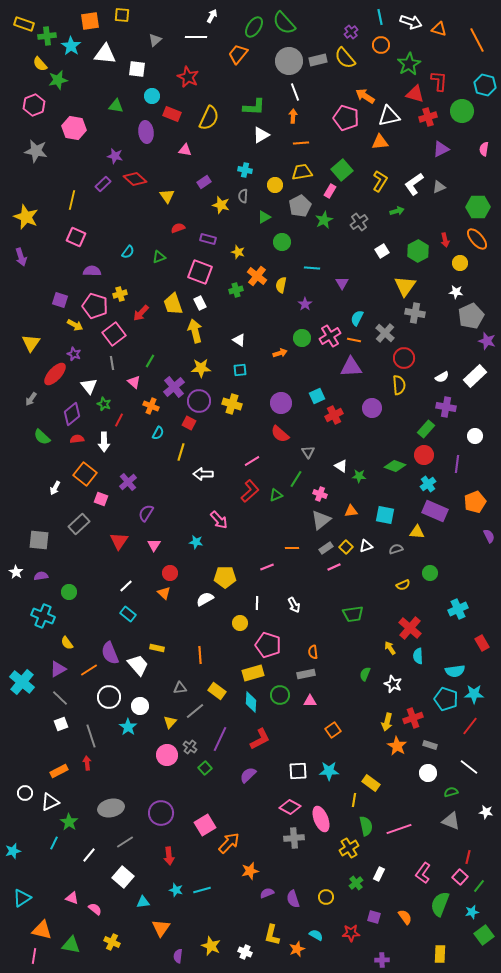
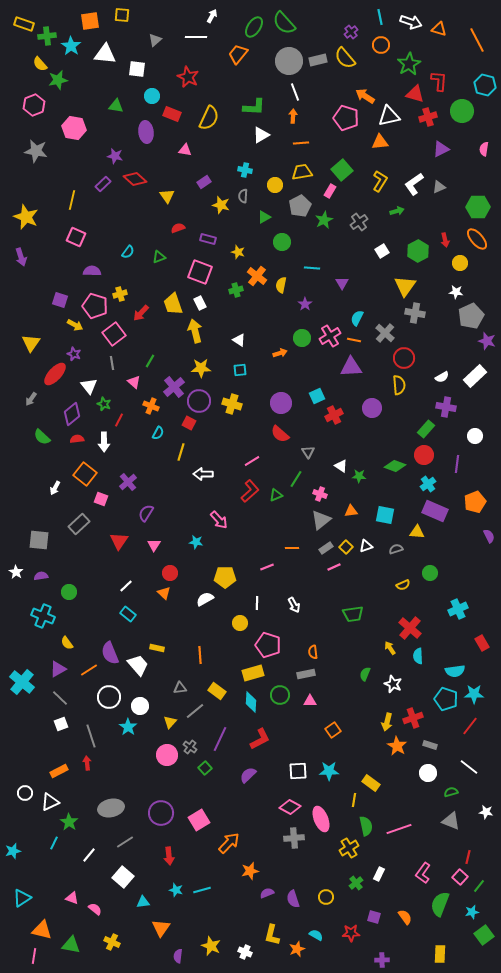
pink square at (205, 825): moved 6 px left, 5 px up
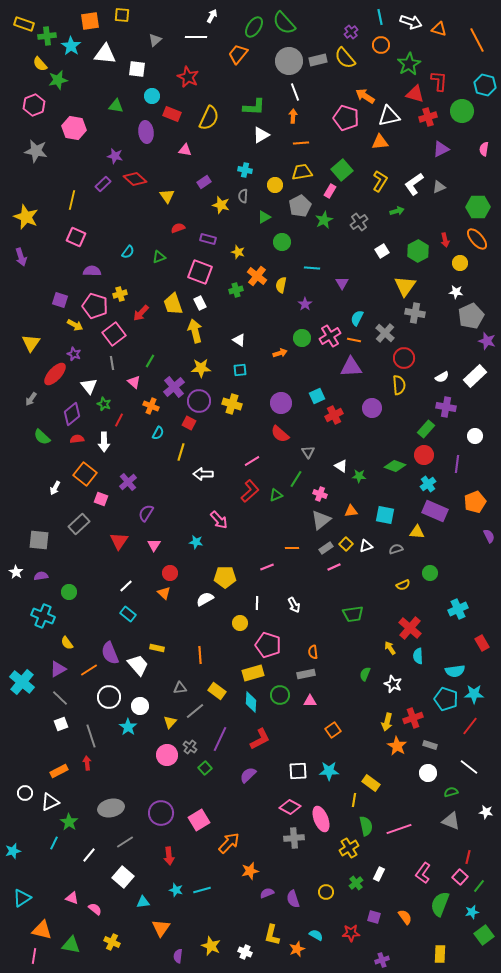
yellow square at (346, 547): moved 3 px up
yellow circle at (326, 897): moved 5 px up
purple cross at (382, 960): rotated 16 degrees counterclockwise
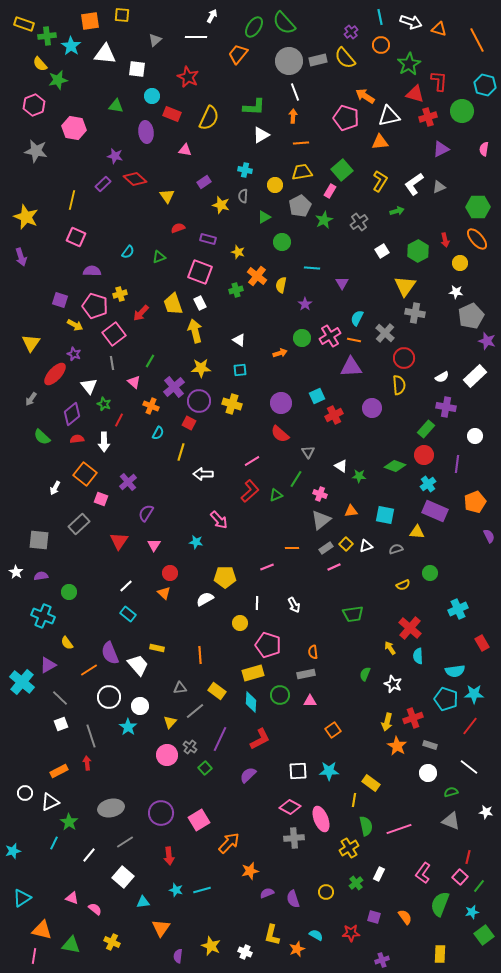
purple triangle at (58, 669): moved 10 px left, 4 px up
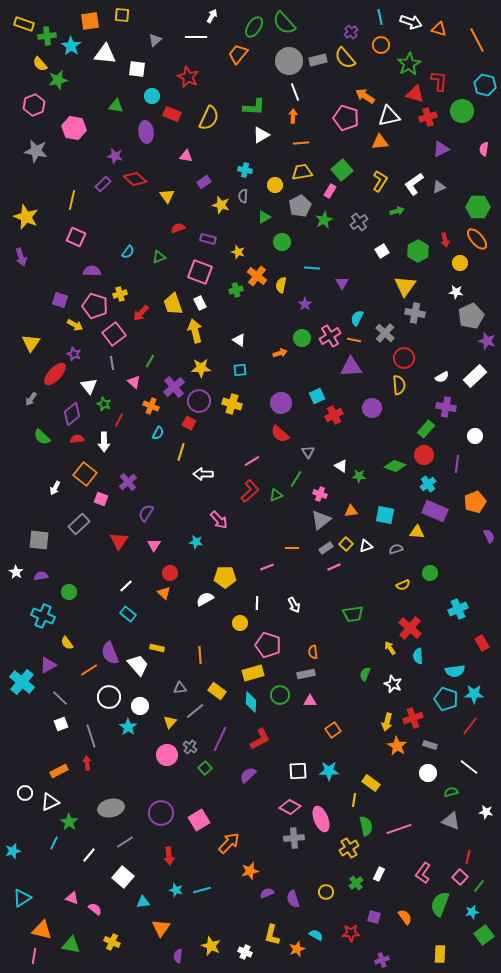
pink triangle at (185, 150): moved 1 px right, 6 px down
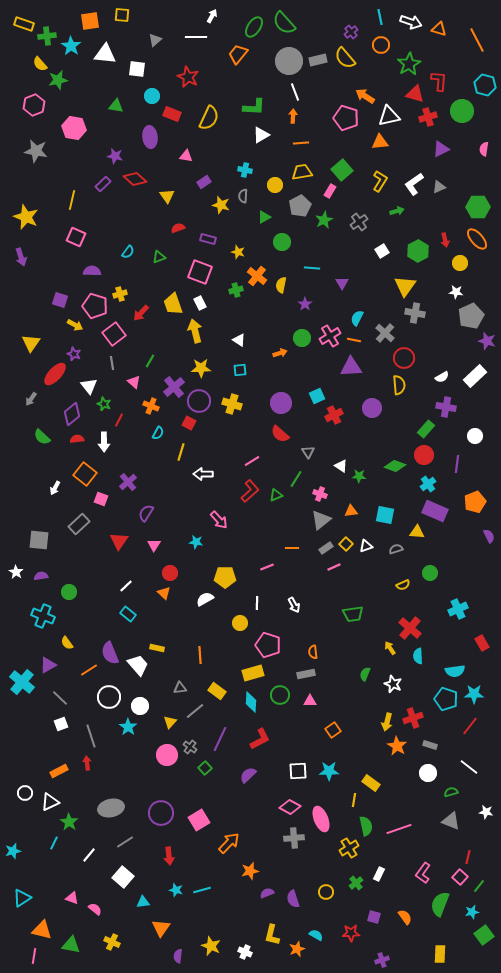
purple ellipse at (146, 132): moved 4 px right, 5 px down
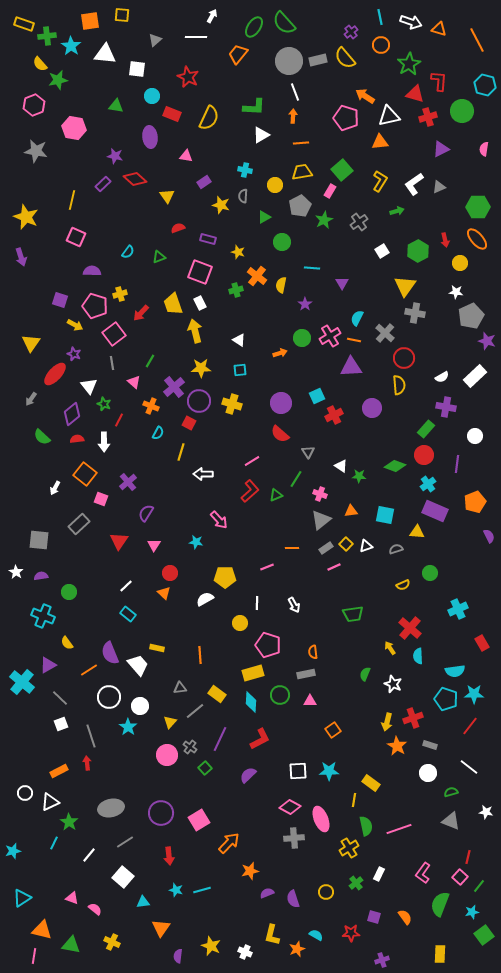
yellow rectangle at (217, 691): moved 3 px down
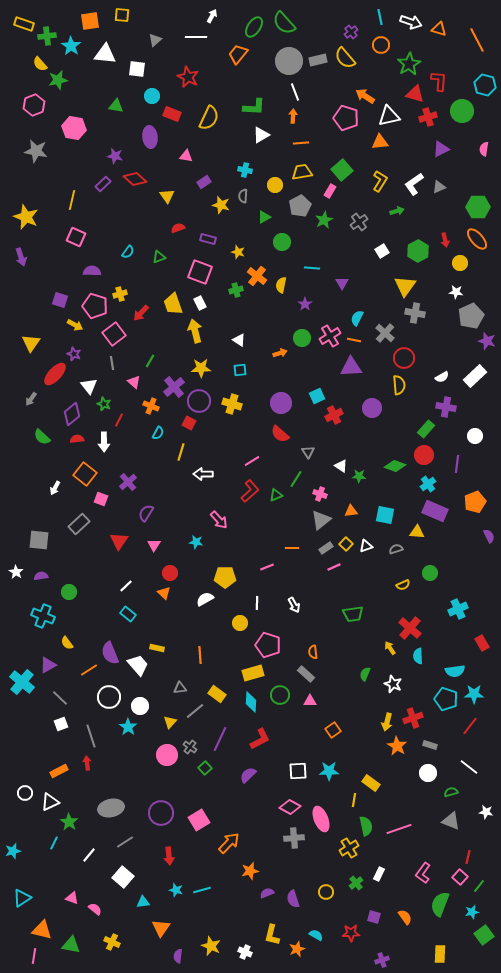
gray rectangle at (306, 674): rotated 54 degrees clockwise
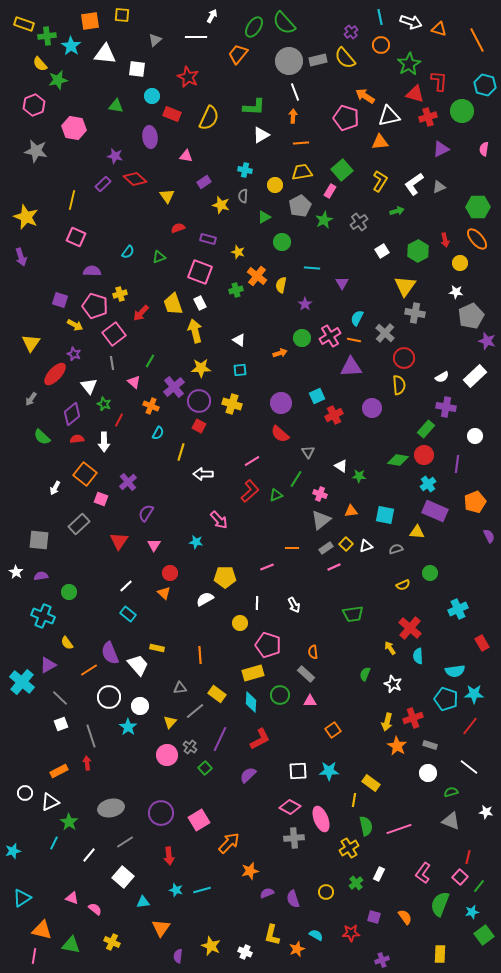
red square at (189, 423): moved 10 px right, 3 px down
green diamond at (395, 466): moved 3 px right, 6 px up; rotated 10 degrees counterclockwise
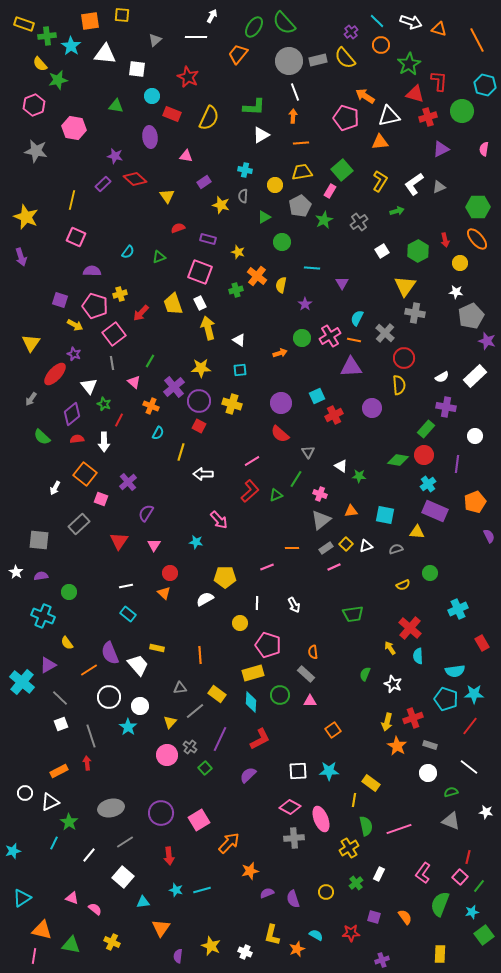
cyan line at (380, 17): moved 3 px left, 4 px down; rotated 35 degrees counterclockwise
yellow arrow at (195, 331): moved 13 px right, 3 px up
white line at (126, 586): rotated 32 degrees clockwise
